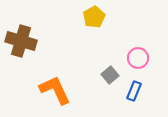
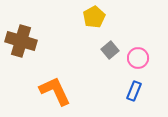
gray square: moved 25 px up
orange L-shape: moved 1 px down
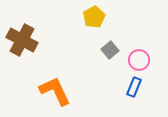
brown cross: moved 1 px right, 1 px up; rotated 12 degrees clockwise
pink circle: moved 1 px right, 2 px down
blue rectangle: moved 4 px up
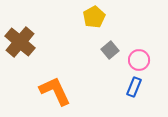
brown cross: moved 2 px left, 2 px down; rotated 12 degrees clockwise
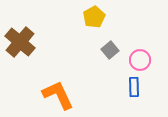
pink circle: moved 1 px right
blue rectangle: rotated 24 degrees counterclockwise
orange L-shape: moved 3 px right, 4 px down
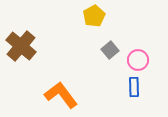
yellow pentagon: moved 1 px up
brown cross: moved 1 px right, 4 px down
pink circle: moved 2 px left
orange L-shape: moved 3 px right; rotated 12 degrees counterclockwise
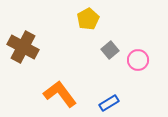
yellow pentagon: moved 6 px left, 3 px down
brown cross: moved 2 px right, 1 px down; rotated 12 degrees counterclockwise
blue rectangle: moved 25 px left, 16 px down; rotated 60 degrees clockwise
orange L-shape: moved 1 px left, 1 px up
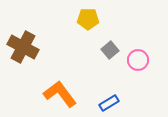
yellow pentagon: rotated 30 degrees clockwise
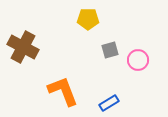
gray square: rotated 24 degrees clockwise
orange L-shape: moved 3 px right, 3 px up; rotated 16 degrees clockwise
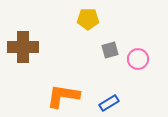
brown cross: rotated 28 degrees counterclockwise
pink circle: moved 1 px up
orange L-shape: moved 5 px down; rotated 60 degrees counterclockwise
